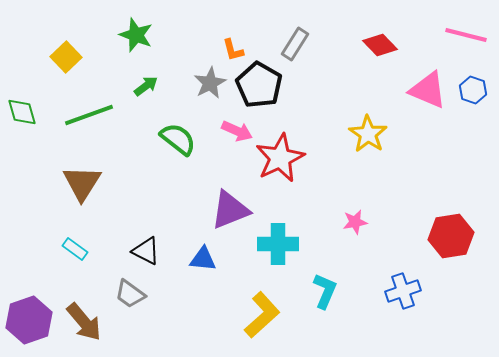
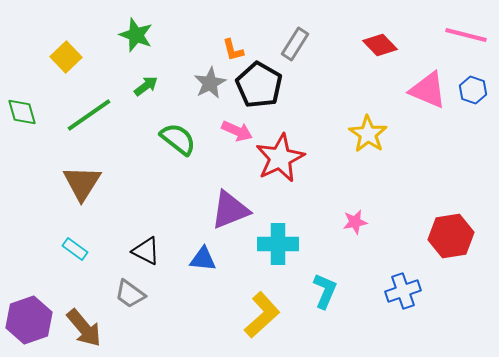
green line: rotated 15 degrees counterclockwise
brown arrow: moved 6 px down
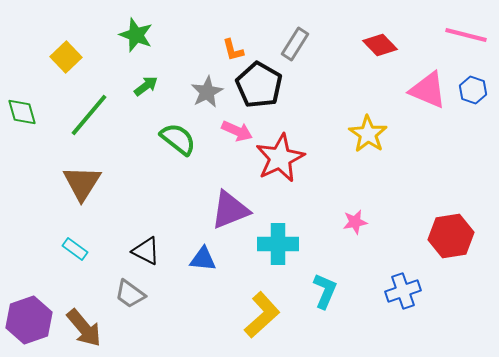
gray star: moved 3 px left, 9 px down
green line: rotated 15 degrees counterclockwise
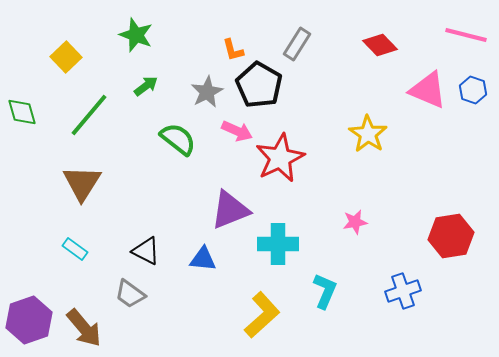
gray rectangle: moved 2 px right
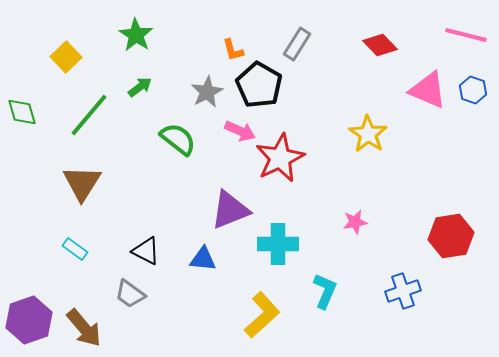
green star: rotated 12 degrees clockwise
green arrow: moved 6 px left, 1 px down
pink arrow: moved 3 px right
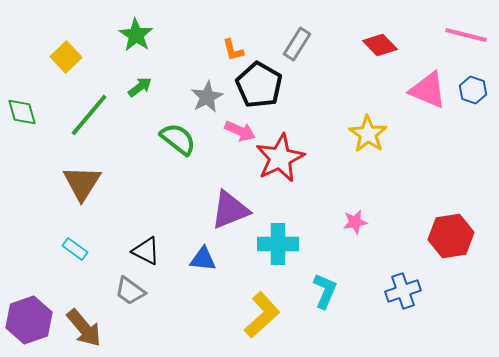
gray star: moved 5 px down
gray trapezoid: moved 3 px up
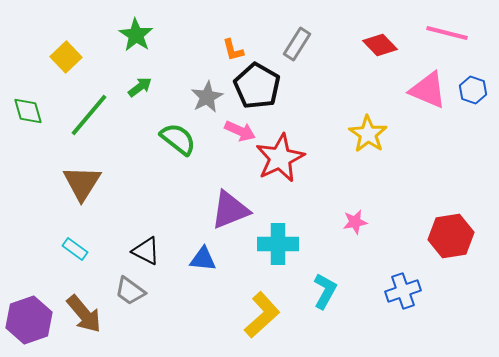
pink line: moved 19 px left, 2 px up
black pentagon: moved 2 px left, 1 px down
green diamond: moved 6 px right, 1 px up
cyan L-shape: rotated 6 degrees clockwise
brown arrow: moved 14 px up
